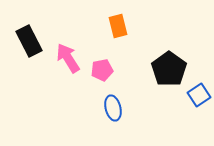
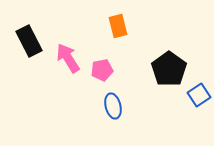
blue ellipse: moved 2 px up
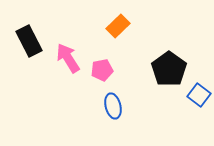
orange rectangle: rotated 60 degrees clockwise
blue square: rotated 20 degrees counterclockwise
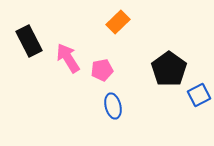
orange rectangle: moved 4 px up
blue square: rotated 25 degrees clockwise
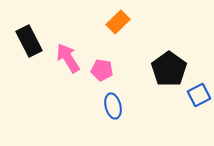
pink pentagon: rotated 20 degrees clockwise
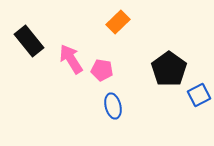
black rectangle: rotated 12 degrees counterclockwise
pink arrow: moved 3 px right, 1 px down
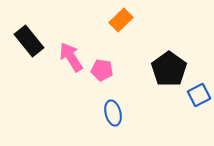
orange rectangle: moved 3 px right, 2 px up
pink arrow: moved 2 px up
blue ellipse: moved 7 px down
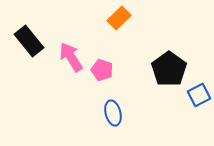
orange rectangle: moved 2 px left, 2 px up
pink pentagon: rotated 10 degrees clockwise
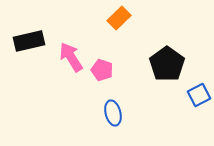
black rectangle: rotated 64 degrees counterclockwise
black pentagon: moved 2 px left, 5 px up
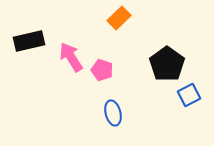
blue square: moved 10 px left
